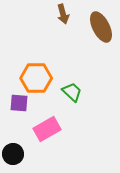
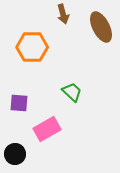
orange hexagon: moved 4 px left, 31 px up
black circle: moved 2 px right
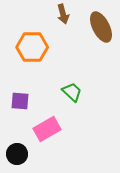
purple square: moved 1 px right, 2 px up
black circle: moved 2 px right
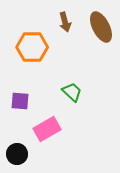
brown arrow: moved 2 px right, 8 px down
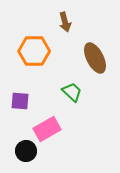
brown ellipse: moved 6 px left, 31 px down
orange hexagon: moved 2 px right, 4 px down
black circle: moved 9 px right, 3 px up
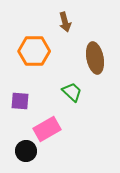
brown ellipse: rotated 16 degrees clockwise
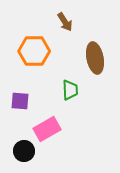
brown arrow: rotated 18 degrees counterclockwise
green trapezoid: moved 2 px left, 2 px up; rotated 45 degrees clockwise
black circle: moved 2 px left
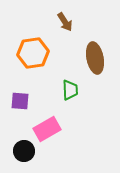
orange hexagon: moved 1 px left, 2 px down; rotated 8 degrees counterclockwise
